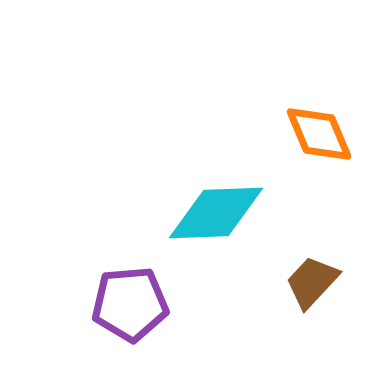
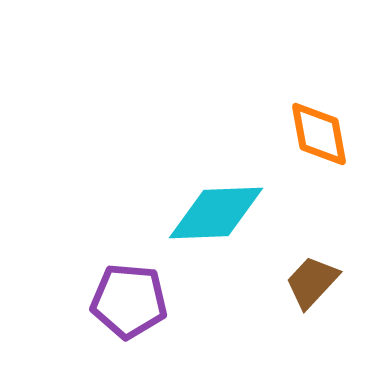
orange diamond: rotated 12 degrees clockwise
purple pentagon: moved 1 px left, 3 px up; rotated 10 degrees clockwise
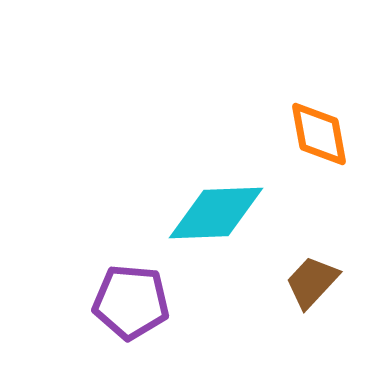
purple pentagon: moved 2 px right, 1 px down
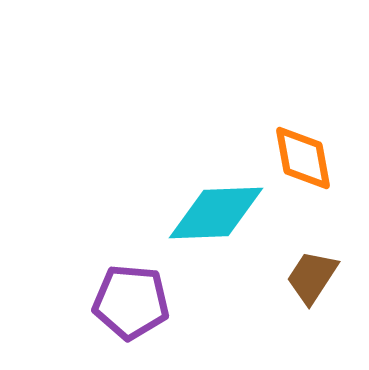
orange diamond: moved 16 px left, 24 px down
brown trapezoid: moved 5 px up; rotated 10 degrees counterclockwise
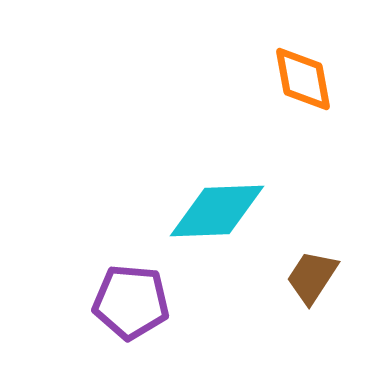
orange diamond: moved 79 px up
cyan diamond: moved 1 px right, 2 px up
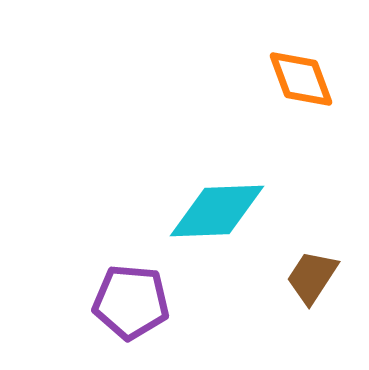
orange diamond: moved 2 px left; rotated 10 degrees counterclockwise
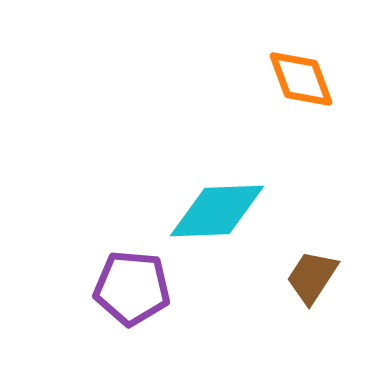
purple pentagon: moved 1 px right, 14 px up
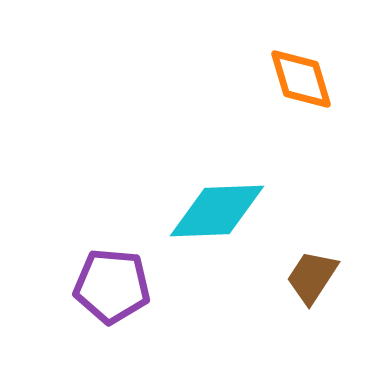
orange diamond: rotated 4 degrees clockwise
purple pentagon: moved 20 px left, 2 px up
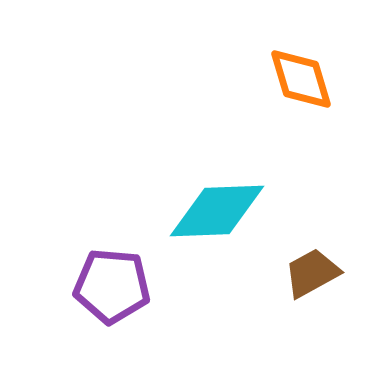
brown trapezoid: moved 4 px up; rotated 28 degrees clockwise
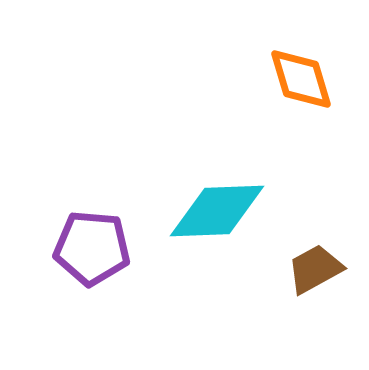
brown trapezoid: moved 3 px right, 4 px up
purple pentagon: moved 20 px left, 38 px up
